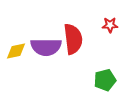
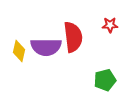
red semicircle: moved 2 px up
yellow diamond: moved 3 px right; rotated 65 degrees counterclockwise
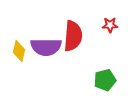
red semicircle: moved 1 px up; rotated 12 degrees clockwise
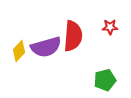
red star: moved 2 px down
purple semicircle: rotated 16 degrees counterclockwise
yellow diamond: rotated 30 degrees clockwise
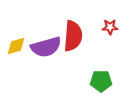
yellow diamond: moved 3 px left, 5 px up; rotated 30 degrees clockwise
green pentagon: moved 4 px left, 1 px down; rotated 15 degrees clockwise
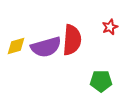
red star: rotated 21 degrees counterclockwise
red semicircle: moved 1 px left, 4 px down
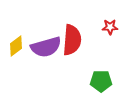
red star: rotated 21 degrees clockwise
yellow diamond: rotated 20 degrees counterclockwise
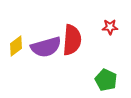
green pentagon: moved 5 px right, 1 px up; rotated 25 degrees clockwise
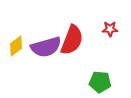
red star: moved 2 px down
red semicircle: rotated 16 degrees clockwise
green pentagon: moved 6 px left, 2 px down; rotated 20 degrees counterclockwise
